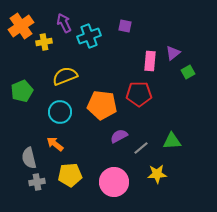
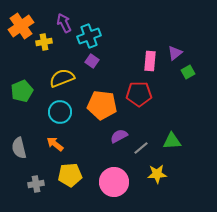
purple square: moved 33 px left, 35 px down; rotated 24 degrees clockwise
purple triangle: moved 2 px right
yellow semicircle: moved 3 px left, 2 px down
gray semicircle: moved 10 px left, 10 px up
gray cross: moved 1 px left, 2 px down
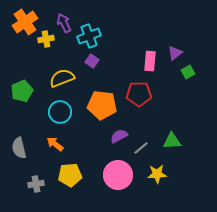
orange cross: moved 4 px right, 4 px up
yellow cross: moved 2 px right, 3 px up
pink circle: moved 4 px right, 7 px up
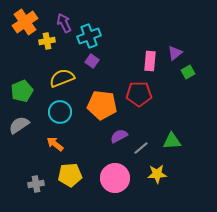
yellow cross: moved 1 px right, 2 px down
gray semicircle: moved 23 px up; rotated 70 degrees clockwise
pink circle: moved 3 px left, 3 px down
